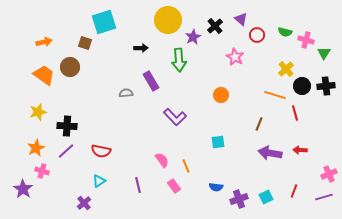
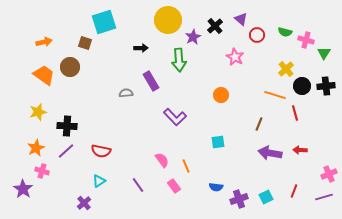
purple line at (138, 185): rotated 21 degrees counterclockwise
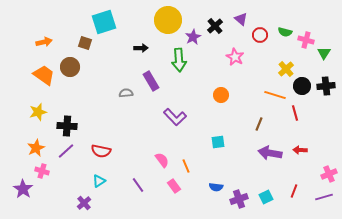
red circle at (257, 35): moved 3 px right
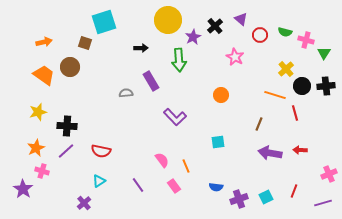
purple line at (324, 197): moved 1 px left, 6 px down
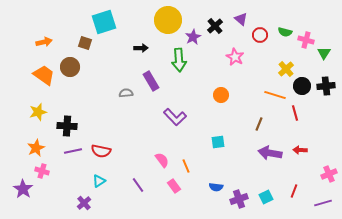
purple line at (66, 151): moved 7 px right; rotated 30 degrees clockwise
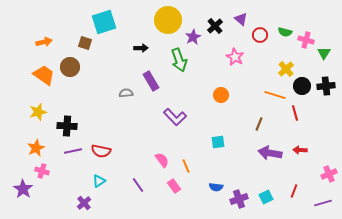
green arrow at (179, 60): rotated 15 degrees counterclockwise
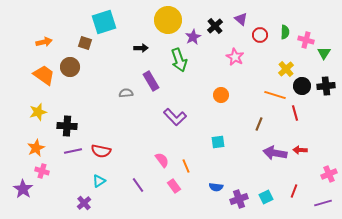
green semicircle at (285, 32): rotated 104 degrees counterclockwise
purple arrow at (270, 153): moved 5 px right
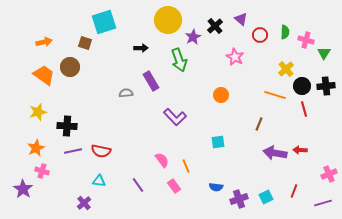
red line at (295, 113): moved 9 px right, 4 px up
cyan triangle at (99, 181): rotated 40 degrees clockwise
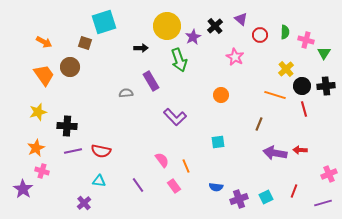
yellow circle at (168, 20): moved 1 px left, 6 px down
orange arrow at (44, 42): rotated 42 degrees clockwise
orange trapezoid at (44, 75): rotated 20 degrees clockwise
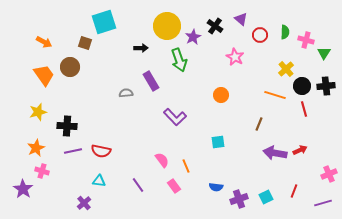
black cross at (215, 26): rotated 14 degrees counterclockwise
red arrow at (300, 150): rotated 152 degrees clockwise
